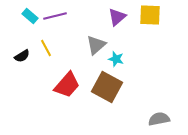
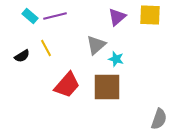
brown square: rotated 28 degrees counterclockwise
gray semicircle: rotated 120 degrees clockwise
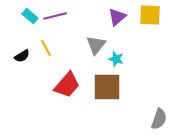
gray triangle: rotated 10 degrees counterclockwise
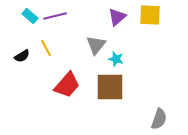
brown square: moved 3 px right
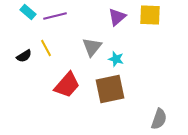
cyan rectangle: moved 2 px left, 4 px up
gray triangle: moved 4 px left, 2 px down
black semicircle: moved 2 px right
brown square: moved 2 px down; rotated 12 degrees counterclockwise
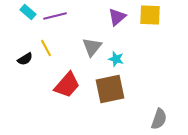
black semicircle: moved 1 px right, 3 px down
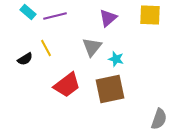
purple triangle: moved 9 px left, 1 px down
red trapezoid: rotated 12 degrees clockwise
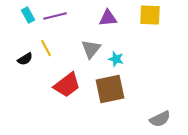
cyan rectangle: moved 3 px down; rotated 21 degrees clockwise
purple triangle: rotated 36 degrees clockwise
gray triangle: moved 1 px left, 2 px down
gray semicircle: moved 1 px right; rotated 45 degrees clockwise
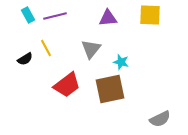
cyan star: moved 5 px right, 3 px down
